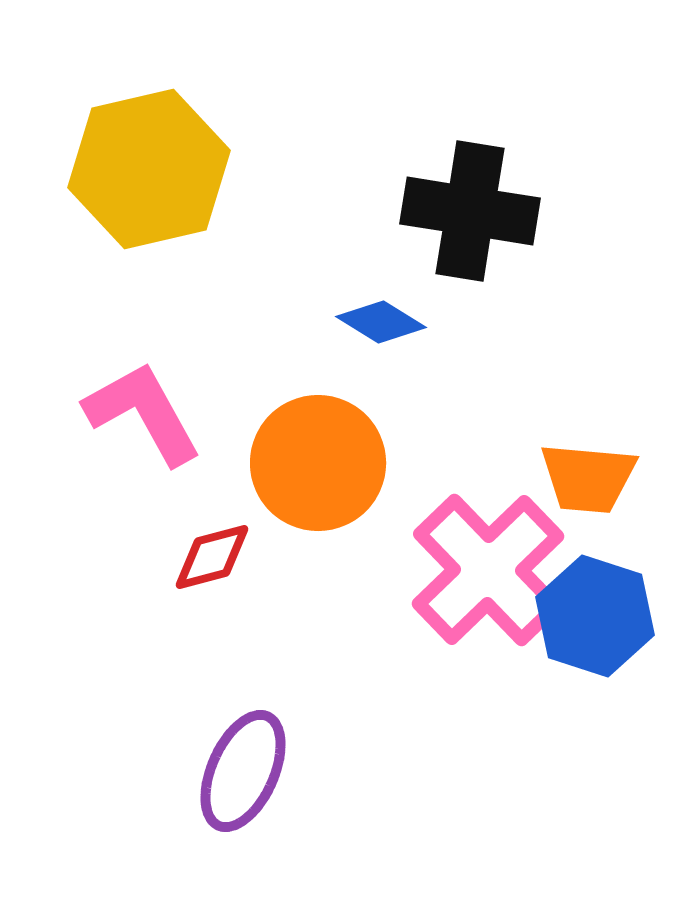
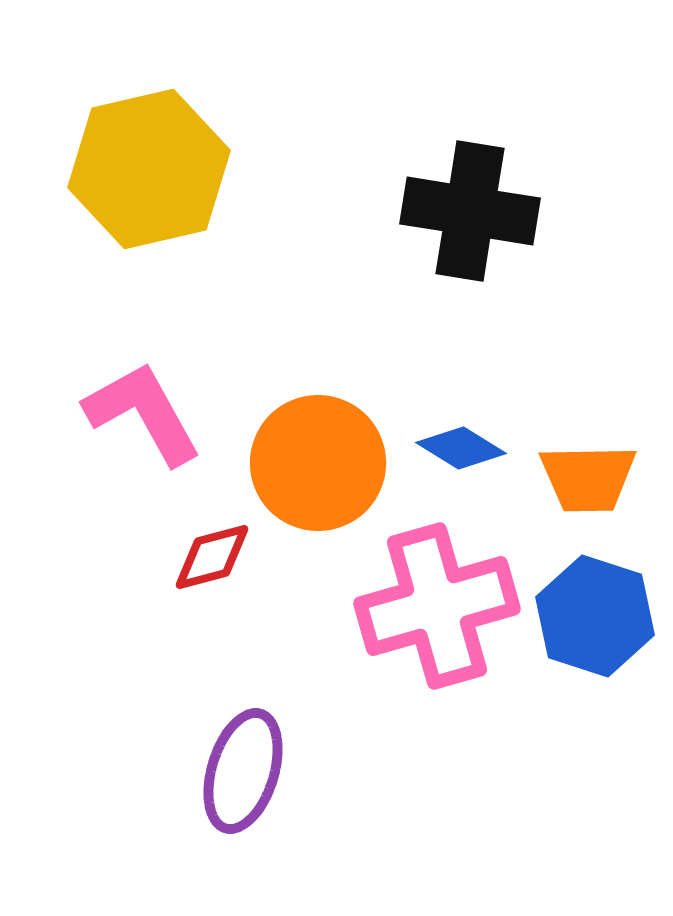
blue diamond: moved 80 px right, 126 px down
orange trapezoid: rotated 6 degrees counterclockwise
pink cross: moved 51 px left, 36 px down; rotated 28 degrees clockwise
purple ellipse: rotated 7 degrees counterclockwise
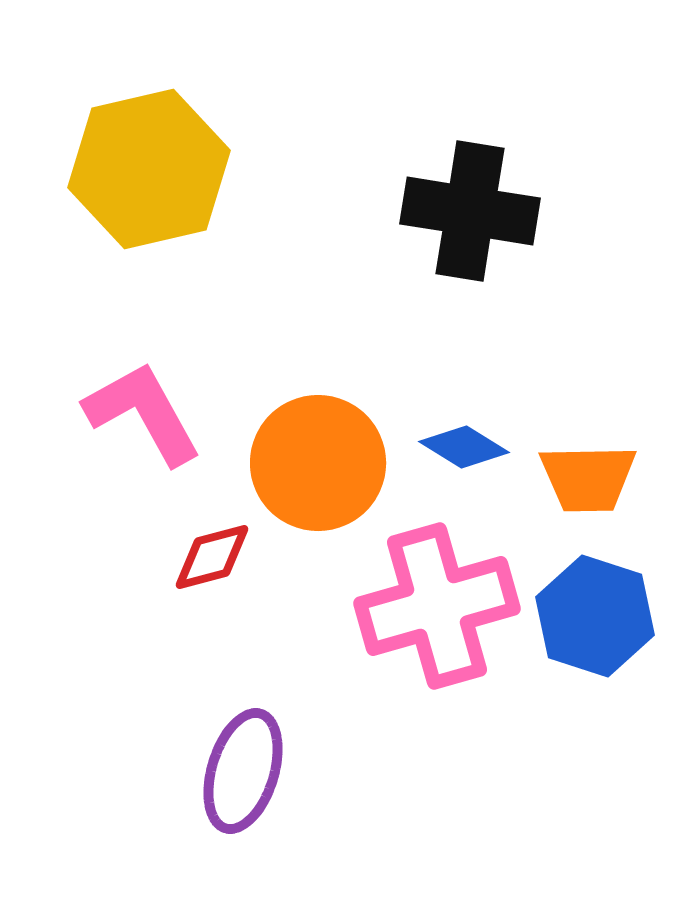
blue diamond: moved 3 px right, 1 px up
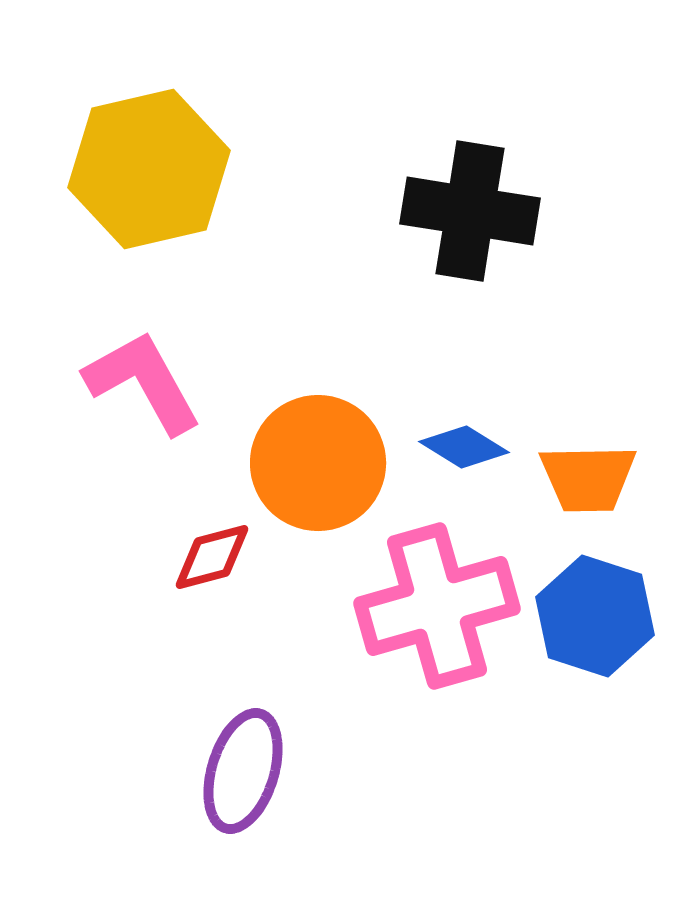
pink L-shape: moved 31 px up
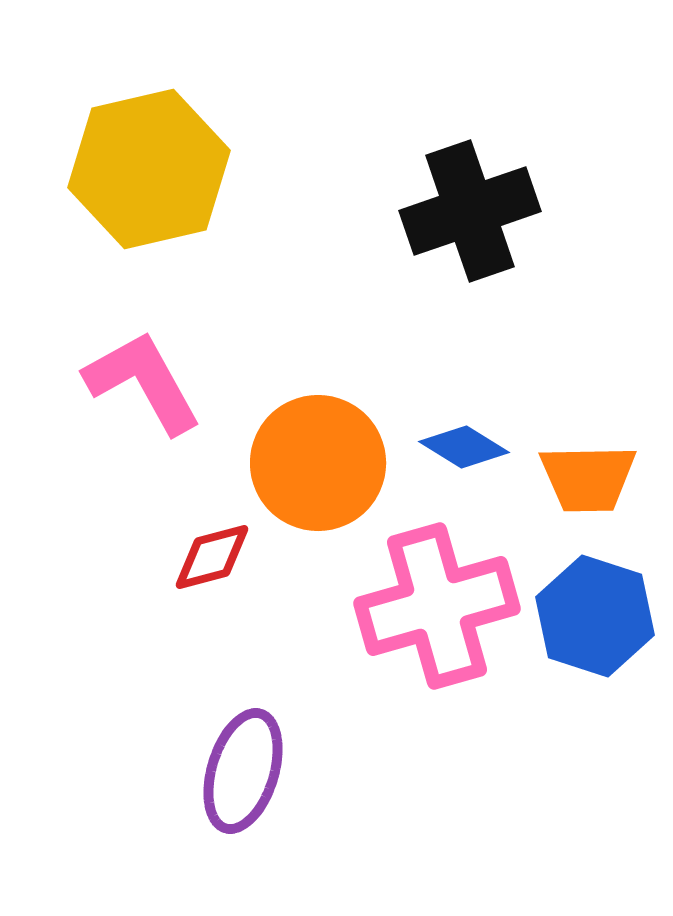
black cross: rotated 28 degrees counterclockwise
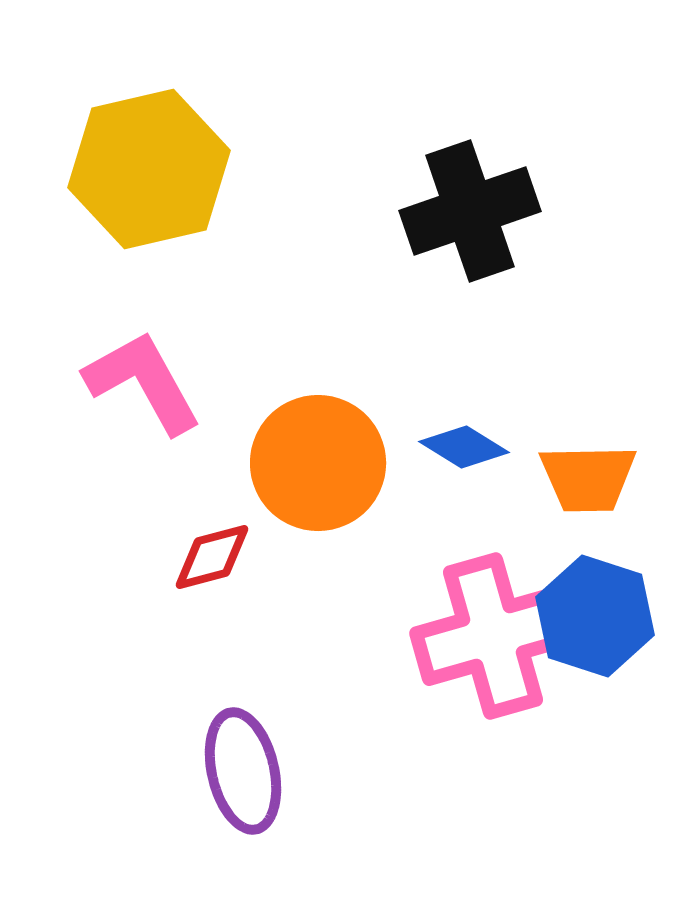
pink cross: moved 56 px right, 30 px down
purple ellipse: rotated 30 degrees counterclockwise
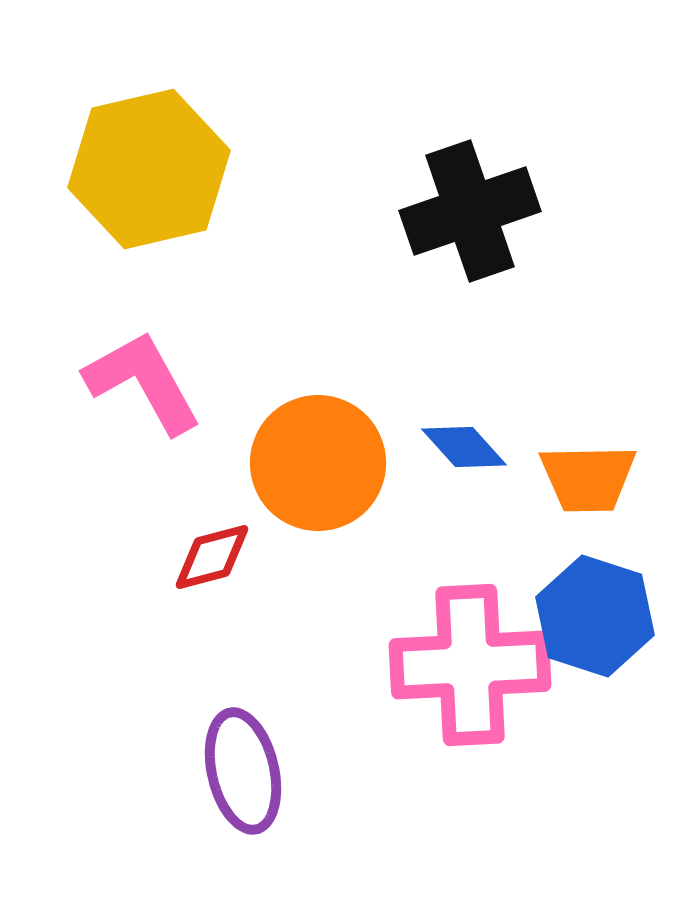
blue diamond: rotated 16 degrees clockwise
pink cross: moved 23 px left, 29 px down; rotated 13 degrees clockwise
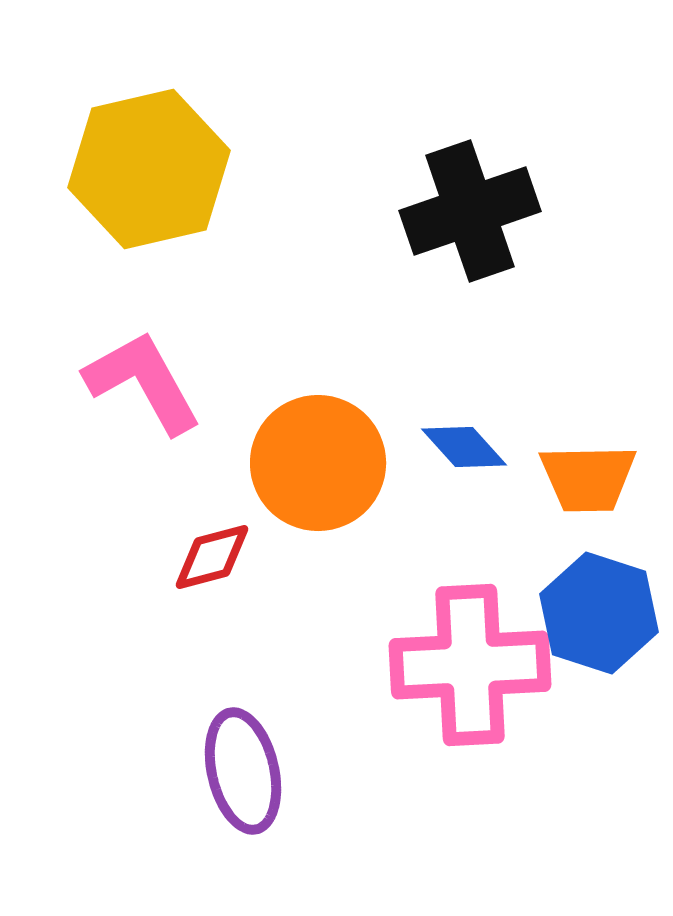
blue hexagon: moved 4 px right, 3 px up
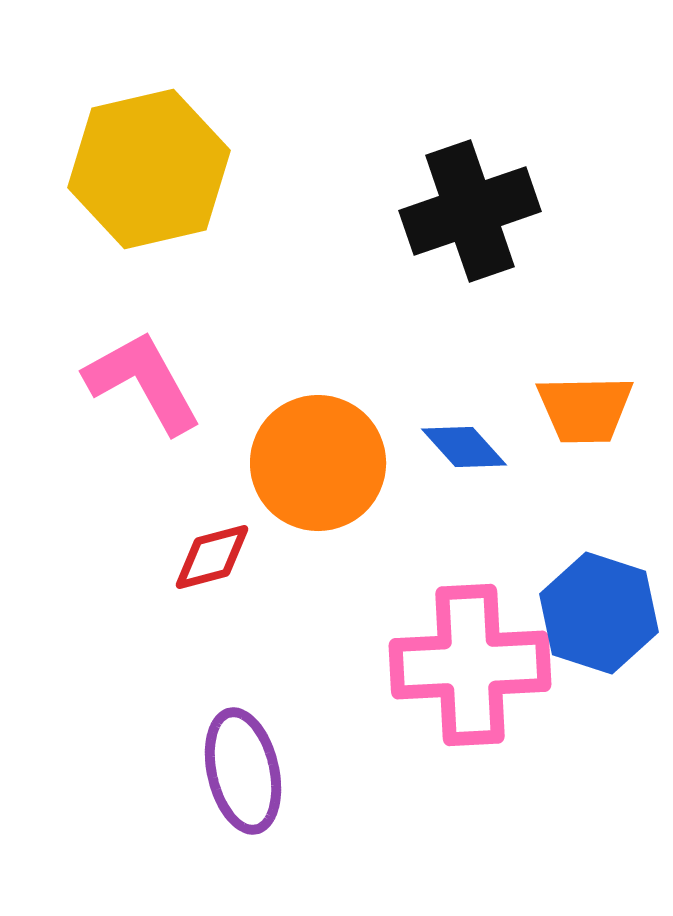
orange trapezoid: moved 3 px left, 69 px up
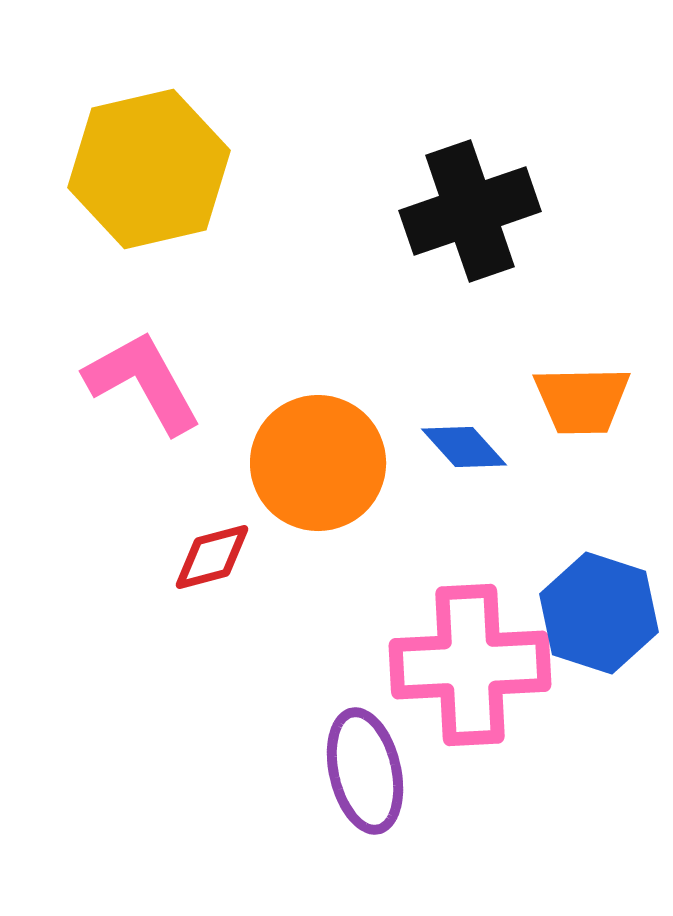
orange trapezoid: moved 3 px left, 9 px up
purple ellipse: moved 122 px right
